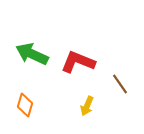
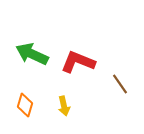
yellow arrow: moved 23 px left; rotated 36 degrees counterclockwise
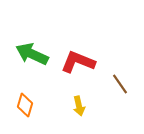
yellow arrow: moved 15 px right
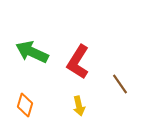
green arrow: moved 2 px up
red L-shape: rotated 80 degrees counterclockwise
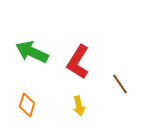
orange diamond: moved 2 px right
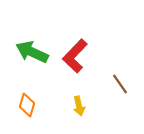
red L-shape: moved 3 px left, 6 px up; rotated 12 degrees clockwise
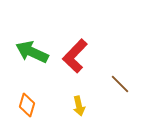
brown line: rotated 10 degrees counterclockwise
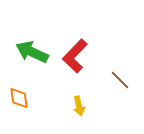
brown line: moved 4 px up
orange diamond: moved 8 px left, 7 px up; rotated 25 degrees counterclockwise
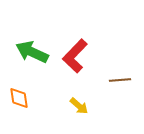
brown line: rotated 50 degrees counterclockwise
yellow arrow: rotated 36 degrees counterclockwise
